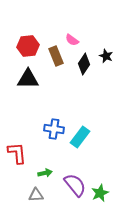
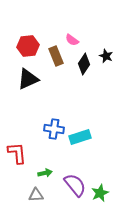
black triangle: rotated 25 degrees counterclockwise
cyan rectangle: rotated 35 degrees clockwise
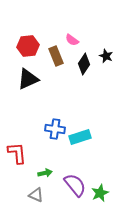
blue cross: moved 1 px right
gray triangle: rotated 28 degrees clockwise
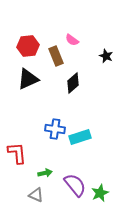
black diamond: moved 11 px left, 19 px down; rotated 15 degrees clockwise
